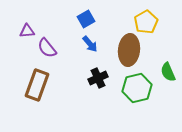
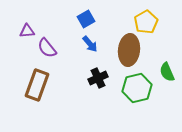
green semicircle: moved 1 px left
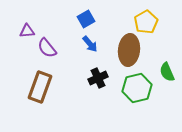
brown rectangle: moved 3 px right, 2 px down
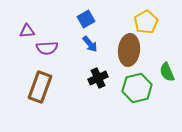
purple semicircle: rotated 55 degrees counterclockwise
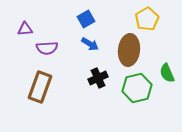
yellow pentagon: moved 1 px right, 3 px up
purple triangle: moved 2 px left, 2 px up
blue arrow: rotated 18 degrees counterclockwise
green semicircle: moved 1 px down
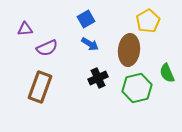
yellow pentagon: moved 1 px right, 2 px down
purple semicircle: rotated 20 degrees counterclockwise
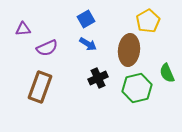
purple triangle: moved 2 px left
blue arrow: moved 2 px left
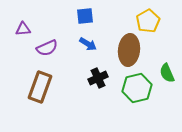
blue square: moved 1 px left, 3 px up; rotated 24 degrees clockwise
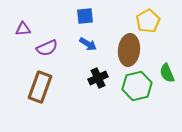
green hexagon: moved 2 px up
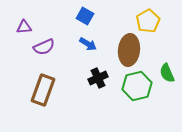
blue square: rotated 36 degrees clockwise
purple triangle: moved 1 px right, 2 px up
purple semicircle: moved 3 px left, 1 px up
brown rectangle: moved 3 px right, 3 px down
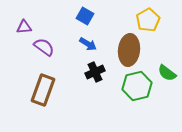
yellow pentagon: moved 1 px up
purple semicircle: rotated 120 degrees counterclockwise
green semicircle: rotated 30 degrees counterclockwise
black cross: moved 3 px left, 6 px up
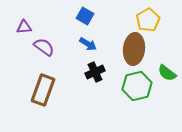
brown ellipse: moved 5 px right, 1 px up
